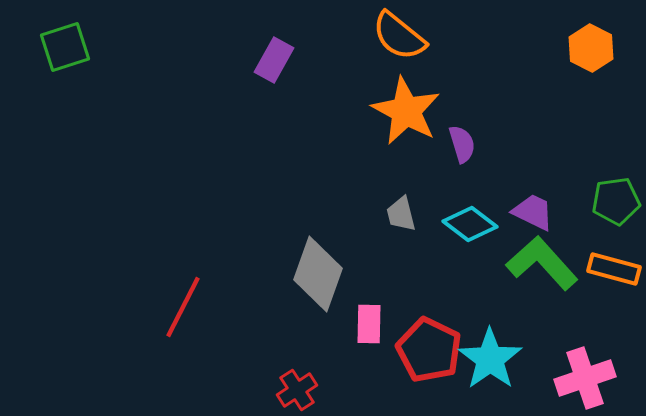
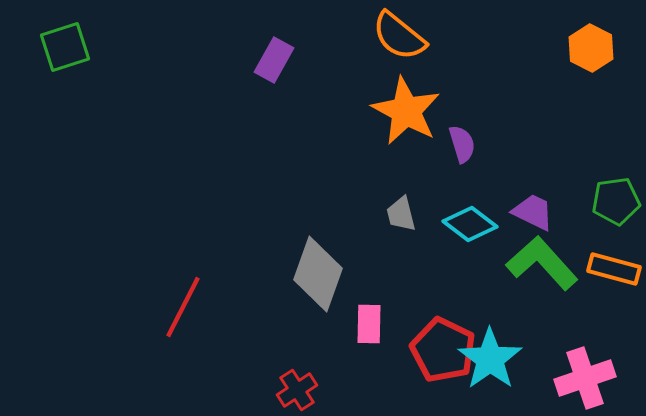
red pentagon: moved 14 px right
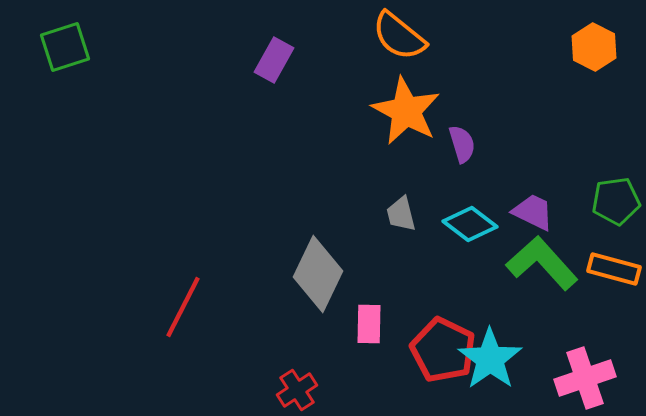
orange hexagon: moved 3 px right, 1 px up
gray diamond: rotated 6 degrees clockwise
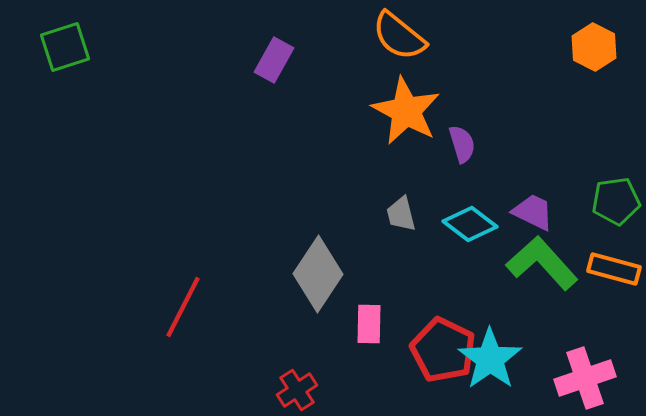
gray diamond: rotated 8 degrees clockwise
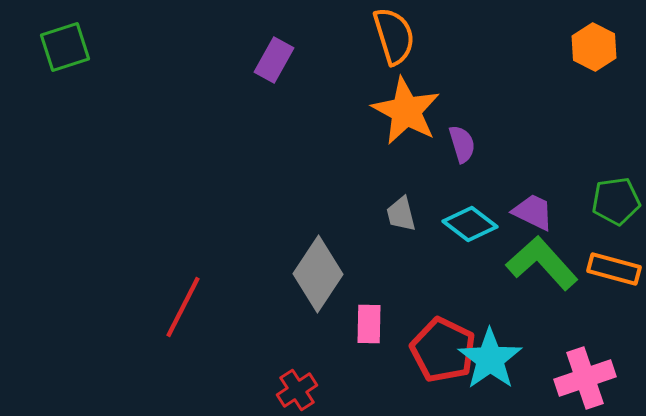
orange semicircle: moved 5 px left; rotated 146 degrees counterclockwise
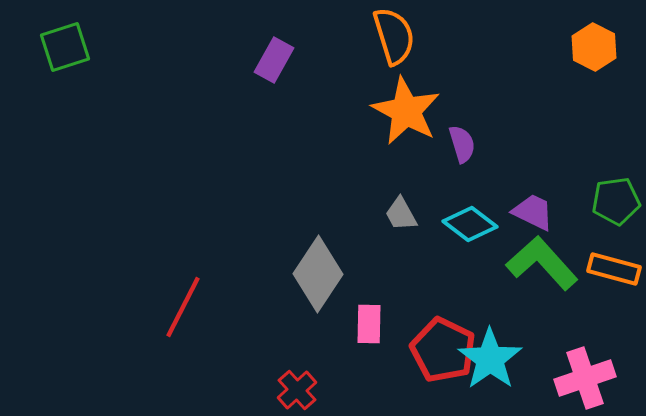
gray trapezoid: rotated 15 degrees counterclockwise
red cross: rotated 9 degrees counterclockwise
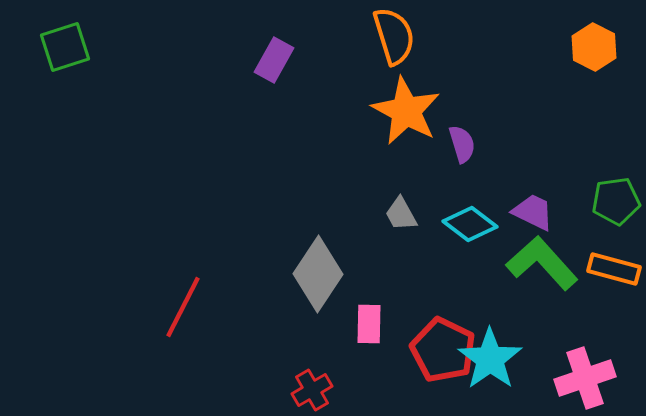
red cross: moved 15 px right; rotated 12 degrees clockwise
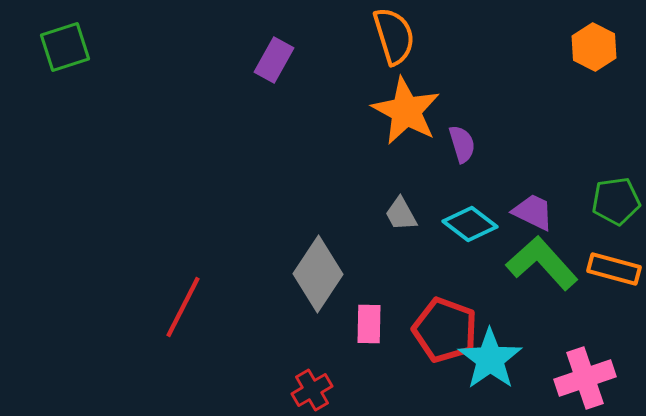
red pentagon: moved 2 px right, 20 px up; rotated 6 degrees counterclockwise
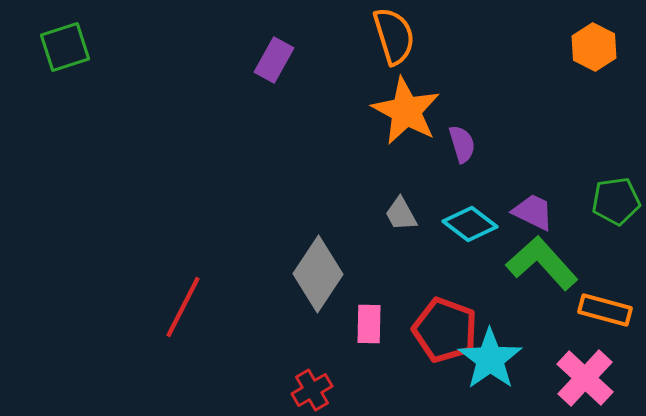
orange rectangle: moved 9 px left, 41 px down
pink cross: rotated 28 degrees counterclockwise
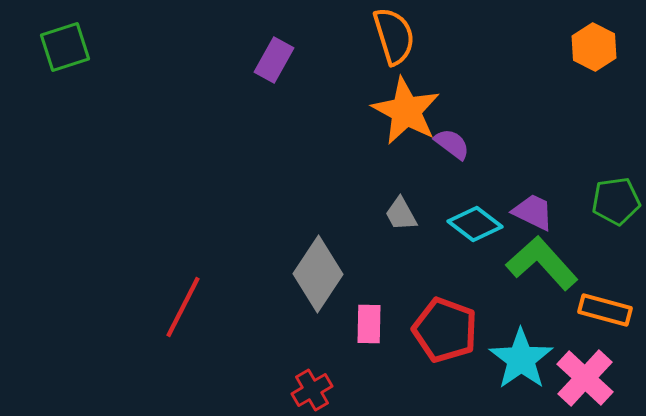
purple semicircle: moved 10 px left; rotated 36 degrees counterclockwise
cyan diamond: moved 5 px right
cyan star: moved 31 px right
